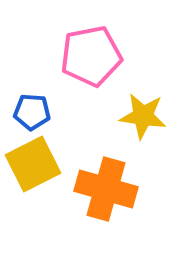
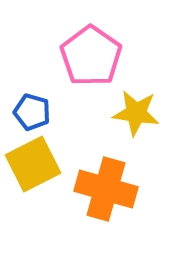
pink pentagon: rotated 26 degrees counterclockwise
blue pentagon: rotated 12 degrees clockwise
yellow star: moved 7 px left, 3 px up
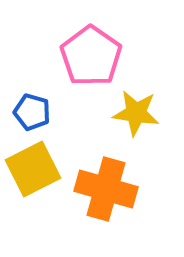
yellow square: moved 5 px down
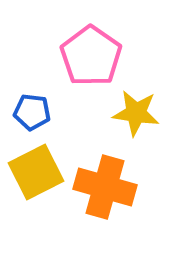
blue pentagon: rotated 9 degrees counterclockwise
yellow square: moved 3 px right, 3 px down
orange cross: moved 1 px left, 2 px up
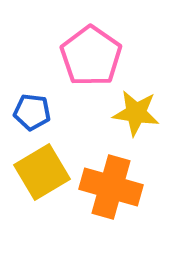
yellow square: moved 6 px right; rotated 4 degrees counterclockwise
orange cross: moved 6 px right
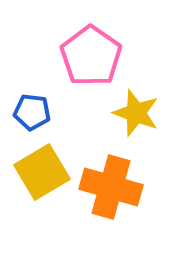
yellow star: rotated 12 degrees clockwise
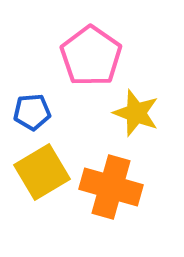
blue pentagon: rotated 12 degrees counterclockwise
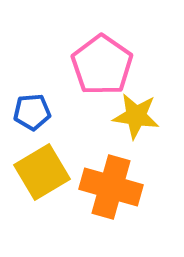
pink pentagon: moved 11 px right, 9 px down
yellow star: moved 3 px down; rotated 12 degrees counterclockwise
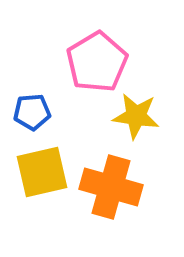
pink pentagon: moved 5 px left, 3 px up; rotated 6 degrees clockwise
yellow square: rotated 18 degrees clockwise
